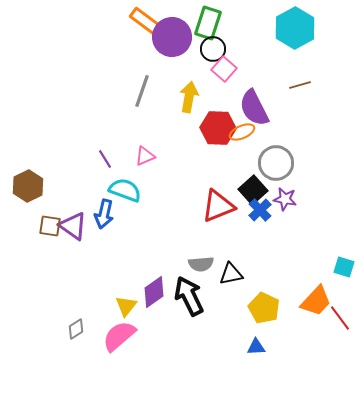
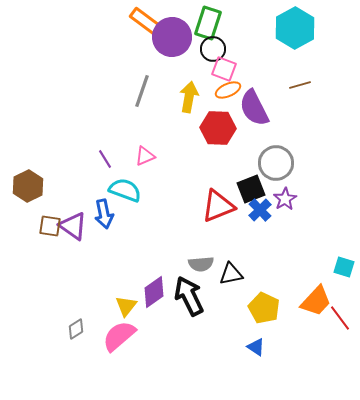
pink square: rotated 20 degrees counterclockwise
orange ellipse: moved 14 px left, 42 px up
black square: moved 2 px left, 1 px up; rotated 20 degrees clockwise
purple star: rotated 30 degrees clockwise
blue arrow: rotated 24 degrees counterclockwise
blue triangle: rotated 36 degrees clockwise
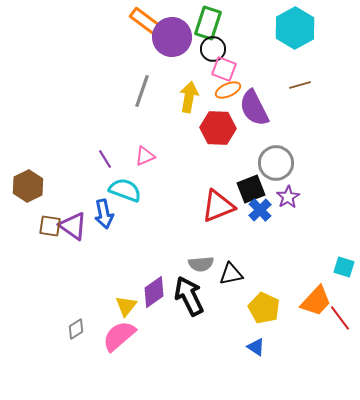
purple star: moved 3 px right, 2 px up
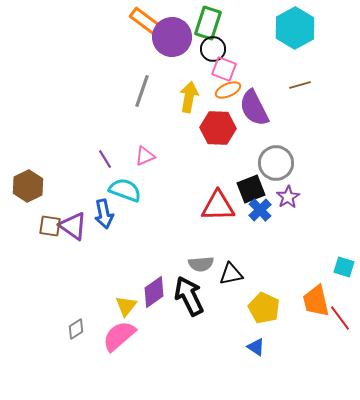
red triangle: rotated 21 degrees clockwise
orange trapezoid: rotated 124 degrees clockwise
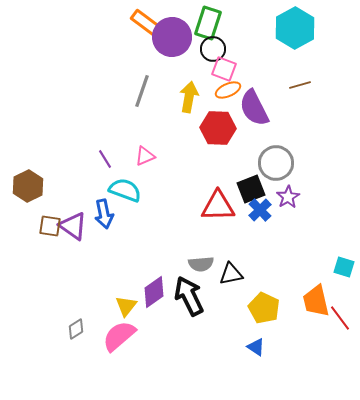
orange rectangle: moved 1 px right, 2 px down
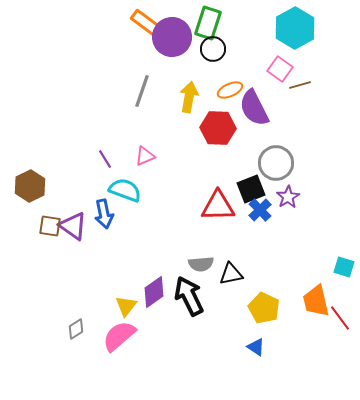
pink square: moved 56 px right; rotated 15 degrees clockwise
orange ellipse: moved 2 px right
brown hexagon: moved 2 px right
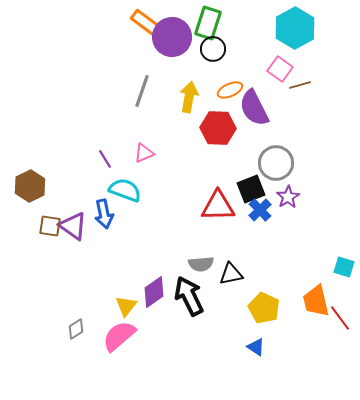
pink triangle: moved 1 px left, 3 px up
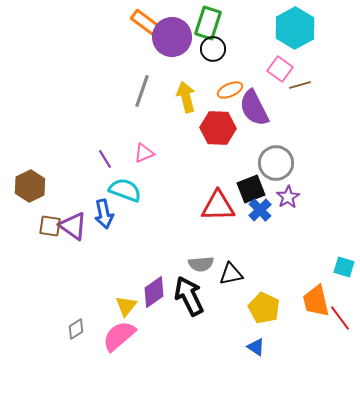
yellow arrow: moved 3 px left; rotated 24 degrees counterclockwise
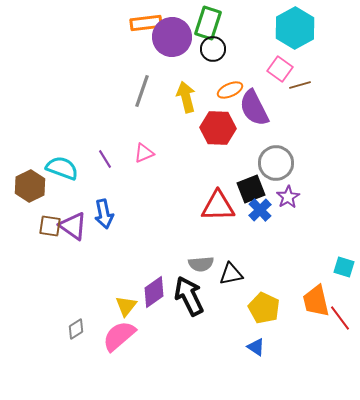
orange rectangle: rotated 44 degrees counterclockwise
cyan semicircle: moved 63 px left, 22 px up
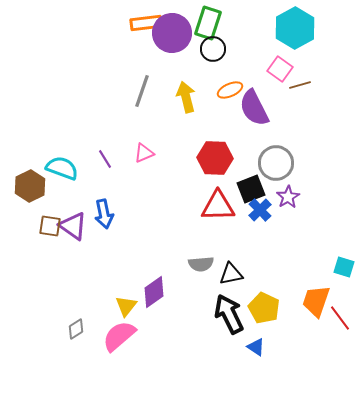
purple circle: moved 4 px up
red hexagon: moved 3 px left, 30 px down
black arrow: moved 40 px right, 18 px down
orange trapezoid: rotated 32 degrees clockwise
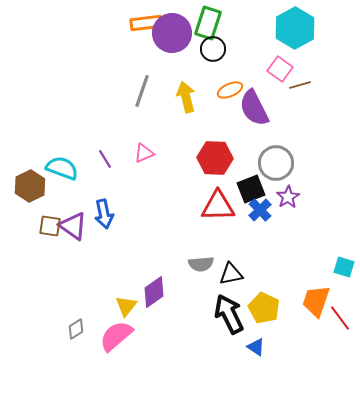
pink semicircle: moved 3 px left
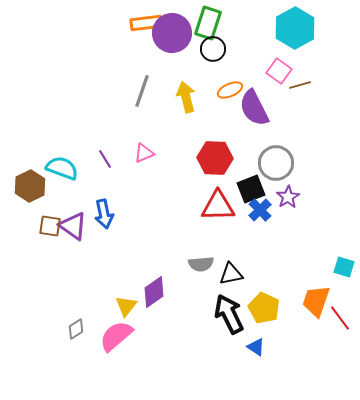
pink square: moved 1 px left, 2 px down
